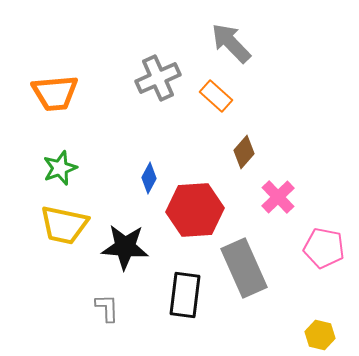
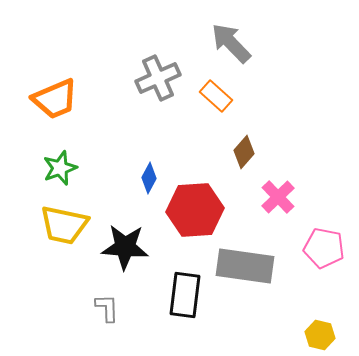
orange trapezoid: moved 6 px down; rotated 18 degrees counterclockwise
gray rectangle: moved 1 px right, 2 px up; rotated 58 degrees counterclockwise
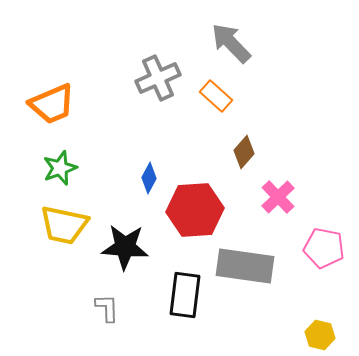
orange trapezoid: moved 3 px left, 5 px down
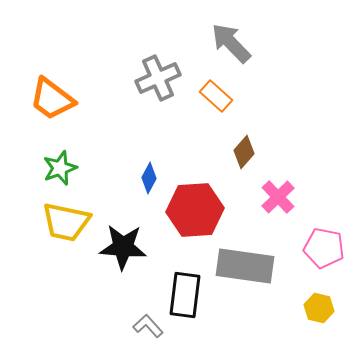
orange trapezoid: moved 5 px up; rotated 60 degrees clockwise
yellow trapezoid: moved 2 px right, 3 px up
black star: moved 2 px left
gray L-shape: moved 41 px right, 18 px down; rotated 40 degrees counterclockwise
yellow hexagon: moved 1 px left, 27 px up
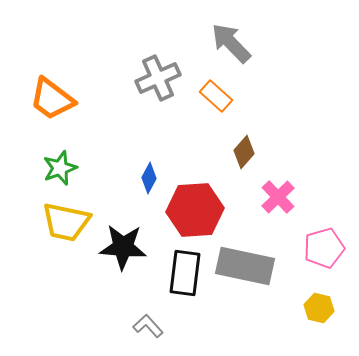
pink pentagon: rotated 27 degrees counterclockwise
gray rectangle: rotated 4 degrees clockwise
black rectangle: moved 22 px up
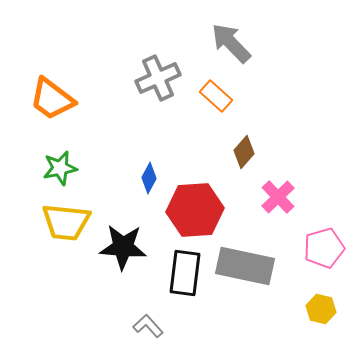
green star: rotated 8 degrees clockwise
yellow trapezoid: rotated 6 degrees counterclockwise
yellow hexagon: moved 2 px right, 1 px down
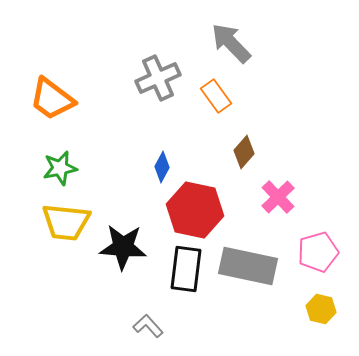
orange rectangle: rotated 12 degrees clockwise
blue diamond: moved 13 px right, 11 px up
red hexagon: rotated 16 degrees clockwise
pink pentagon: moved 6 px left, 4 px down
gray rectangle: moved 3 px right
black rectangle: moved 1 px right, 4 px up
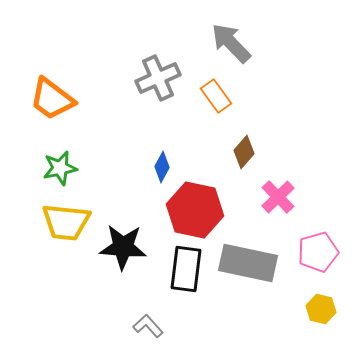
gray rectangle: moved 3 px up
